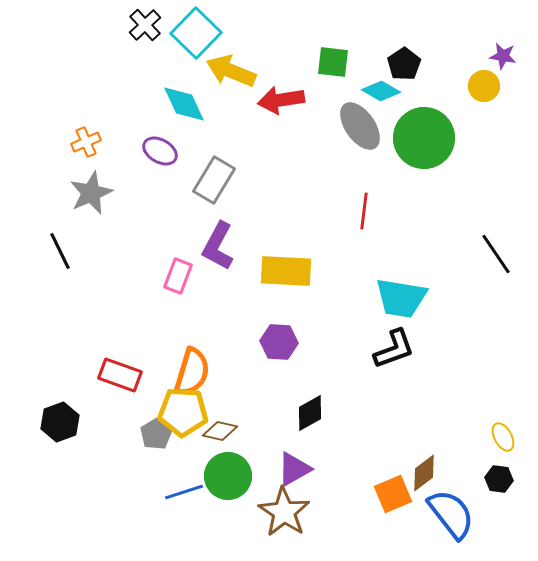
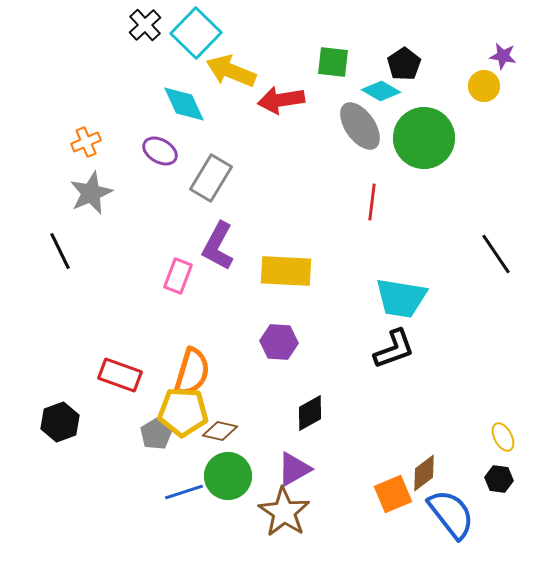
gray rectangle at (214, 180): moved 3 px left, 2 px up
red line at (364, 211): moved 8 px right, 9 px up
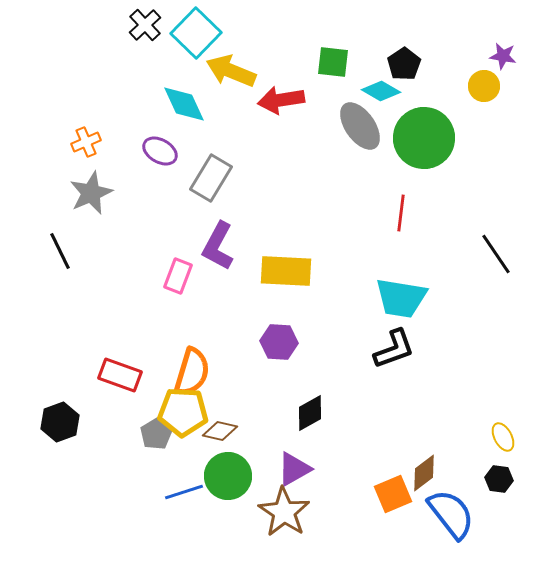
red line at (372, 202): moved 29 px right, 11 px down
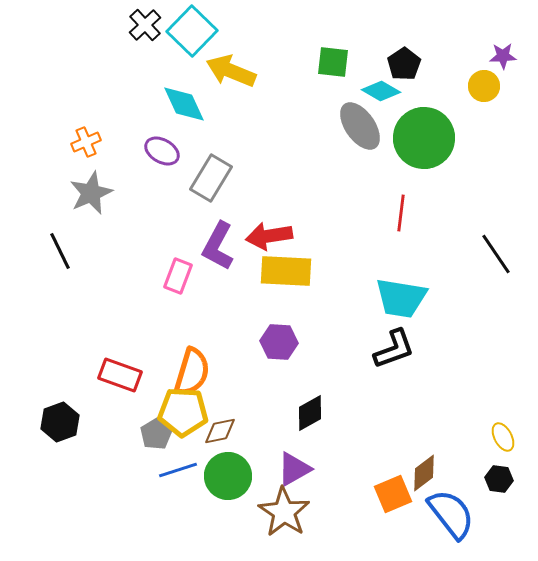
cyan square at (196, 33): moved 4 px left, 2 px up
purple star at (503, 56): rotated 12 degrees counterclockwise
red arrow at (281, 100): moved 12 px left, 136 px down
purple ellipse at (160, 151): moved 2 px right
brown diamond at (220, 431): rotated 24 degrees counterclockwise
blue line at (184, 492): moved 6 px left, 22 px up
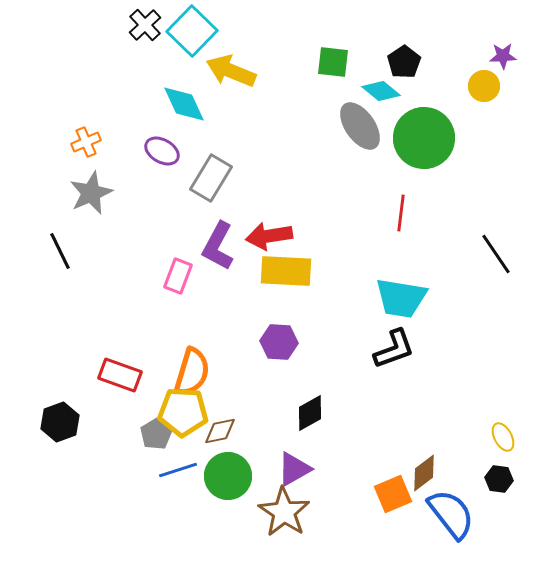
black pentagon at (404, 64): moved 2 px up
cyan diamond at (381, 91): rotated 9 degrees clockwise
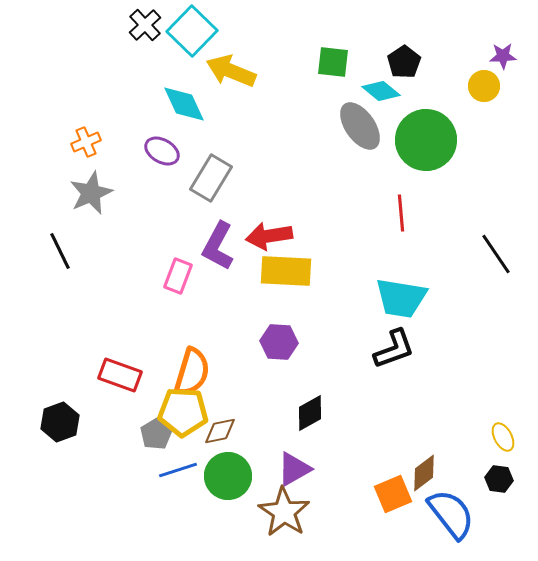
green circle at (424, 138): moved 2 px right, 2 px down
red line at (401, 213): rotated 12 degrees counterclockwise
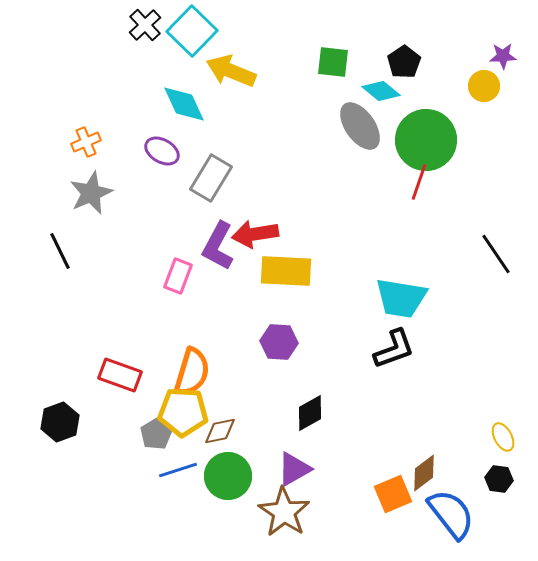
red line at (401, 213): moved 18 px right, 31 px up; rotated 24 degrees clockwise
red arrow at (269, 236): moved 14 px left, 2 px up
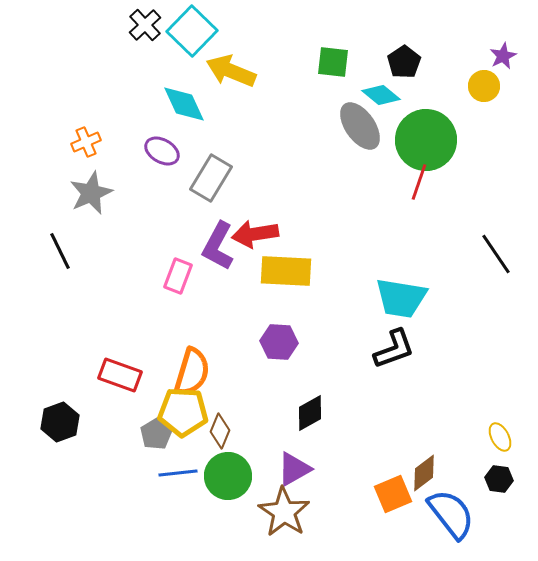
purple star at (503, 56): rotated 24 degrees counterclockwise
cyan diamond at (381, 91): moved 4 px down
brown diamond at (220, 431): rotated 56 degrees counterclockwise
yellow ellipse at (503, 437): moved 3 px left
blue line at (178, 470): moved 3 px down; rotated 12 degrees clockwise
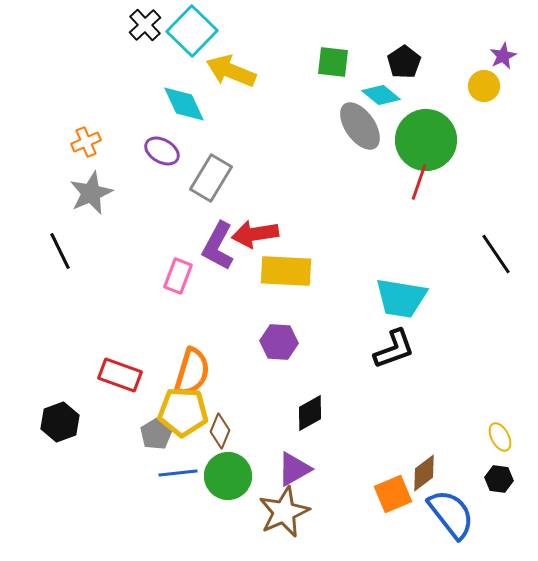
brown star at (284, 512): rotated 15 degrees clockwise
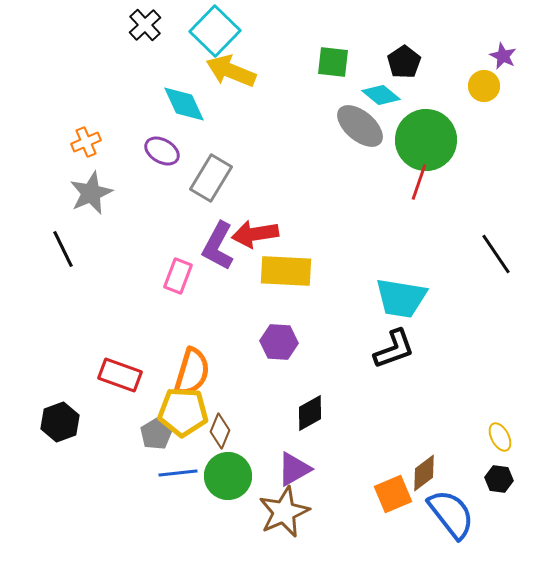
cyan square at (192, 31): moved 23 px right
purple star at (503, 56): rotated 20 degrees counterclockwise
gray ellipse at (360, 126): rotated 15 degrees counterclockwise
black line at (60, 251): moved 3 px right, 2 px up
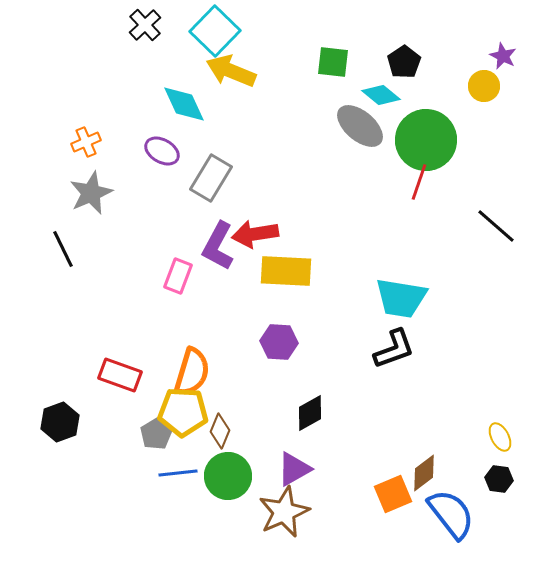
black line at (496, 254): moved 28 px up; rotated 15 degrees counterclockwise
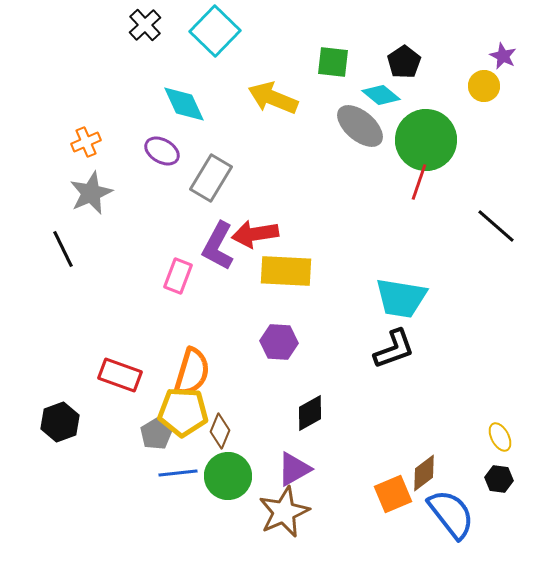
yellow arrow at (231, 71): moved 42 px right, 27 px down
